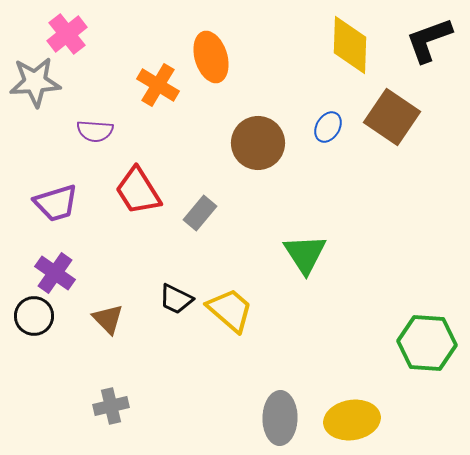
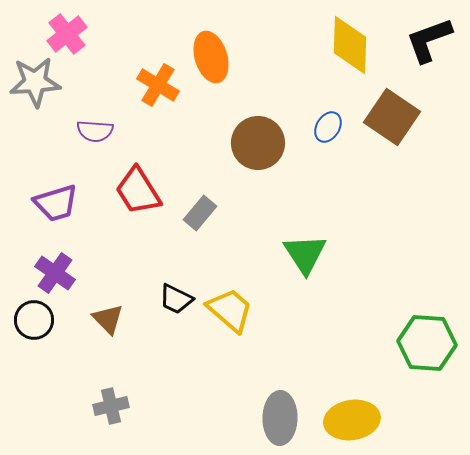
black circle: moved 4 px down
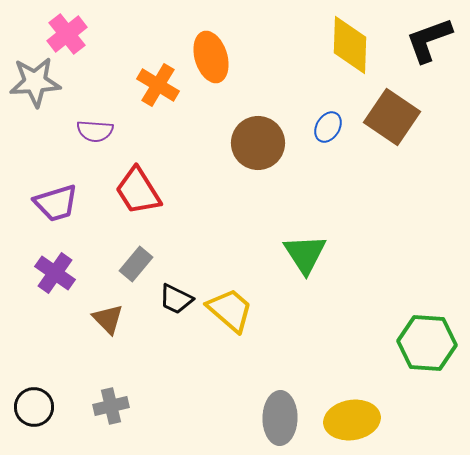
gray rectangle: moved 64 px left, 51 px down
black circle: moved 87 px down
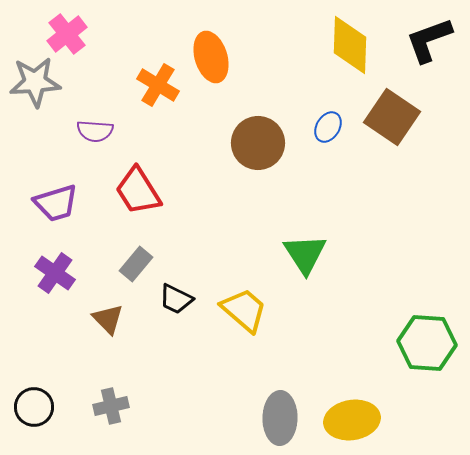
yellow trapezoid: moved 14 px right
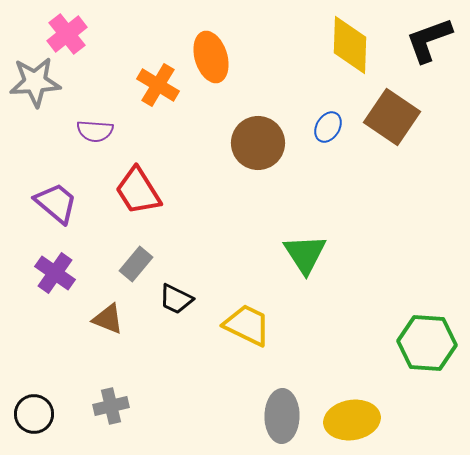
purple trapezoid: rotated 123 degrees counterclockwise
yellow trapezoid: moved 3 px right, 15 px down; rotated 15 degrees counterclockwise
brown triangle: rotated 24 degrees counterclockwise
black circle: moved 7 px down
gray ellipse: moved 2 px right, 2 px up
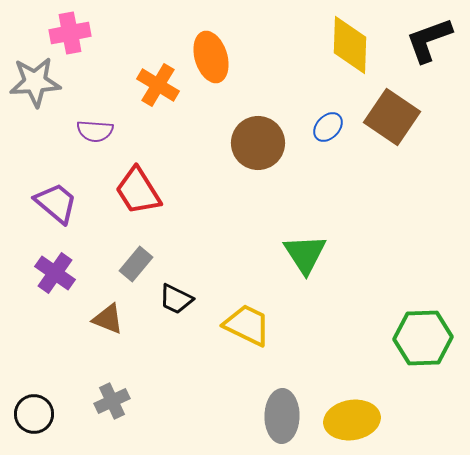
pink cross: moved 3 px right, 1 px up; rotated 27 degrees clockwise
blue ellipse: rotated 12 degrees clockwise
green hexagon: moved 4 px left, 5 px up; rotated 6 degrees counterclockwise
gray cross: moved 1 px right, 5 px up; rotated 12 degrees counterclockwise
